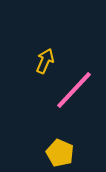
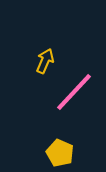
pink line: moved 2 px down
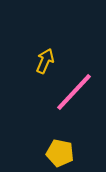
yellow pentagon: rotated 12 degrees counterclockwise
